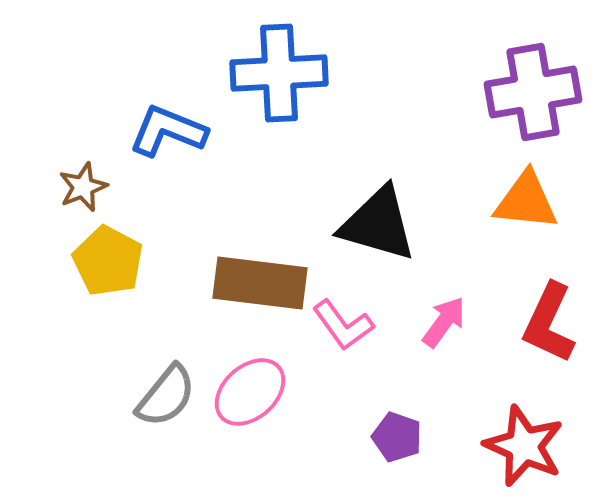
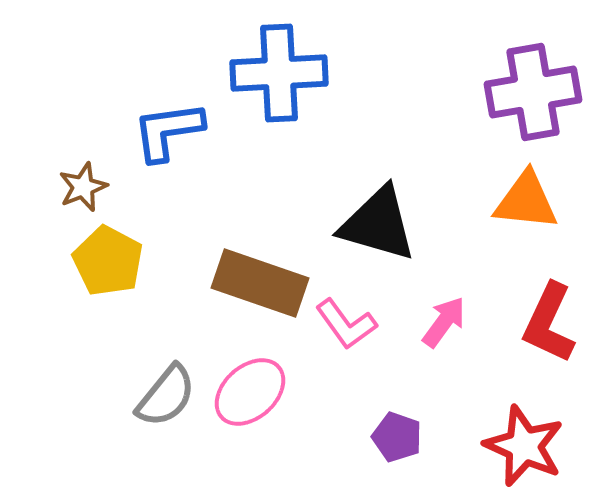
blue L-shape: rotated 30 degrees counterclockwise
brown rectangle: rotated 12 degrees clockwise
pink L-shape: moved 3 px right, 1 px up
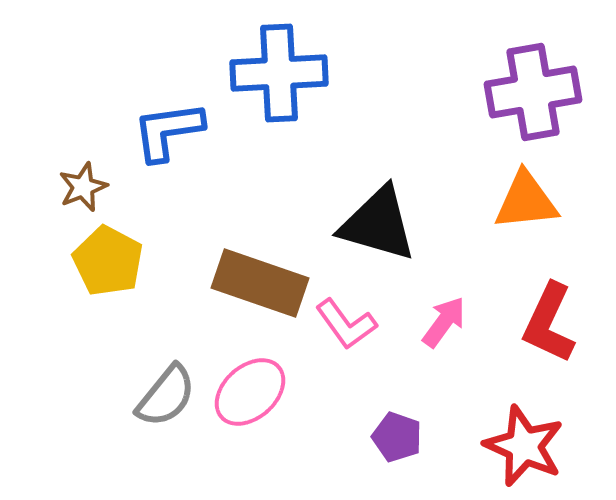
orange triangle: rotated 12 degrees counterclockwise
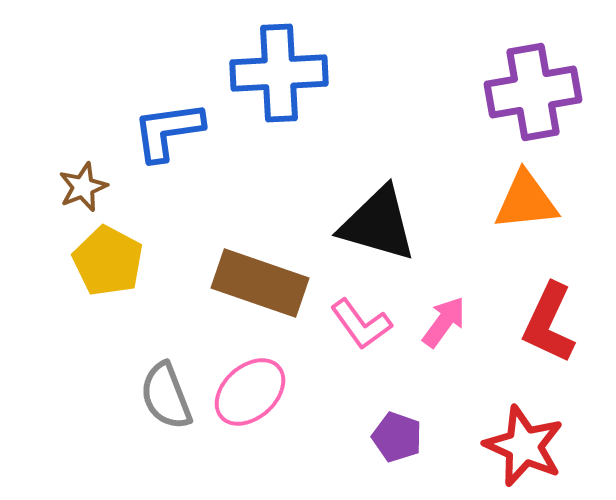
pink L-shape: moved 15 px right
gray semicircle: rotated 120 degrees clockwise
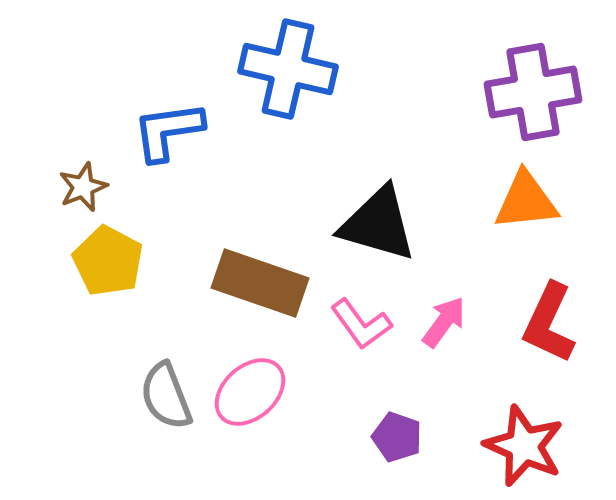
blue cross: moved 9 px right, 4 px up; rotated 16 degrees clockwise
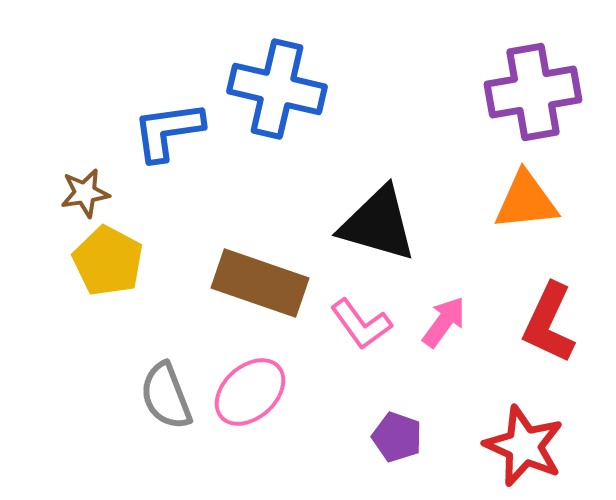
blue cross: moved 11 px left, 20 px down
brown star: moved 2 px right, 6 px down; rotated 12 degrees clockwise
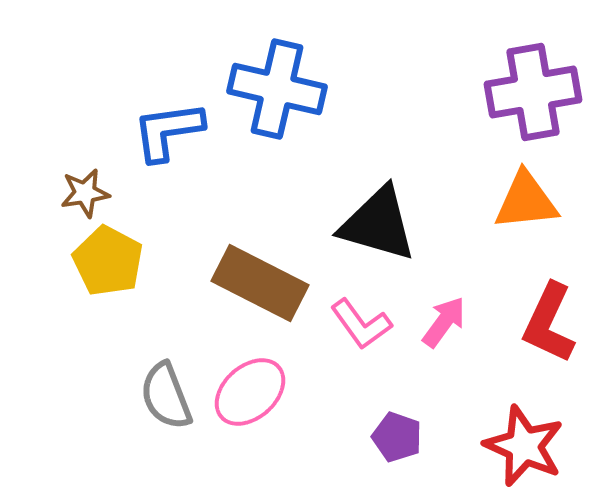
brown rectangle: rotated 8 degrees clockwise
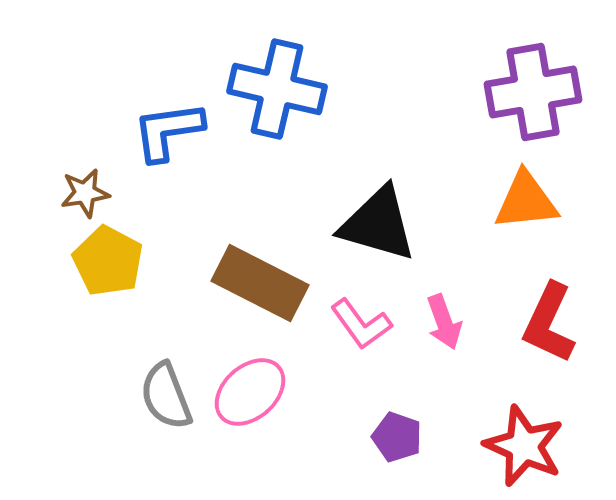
pink arrow: rotated 124 degrees clockwise
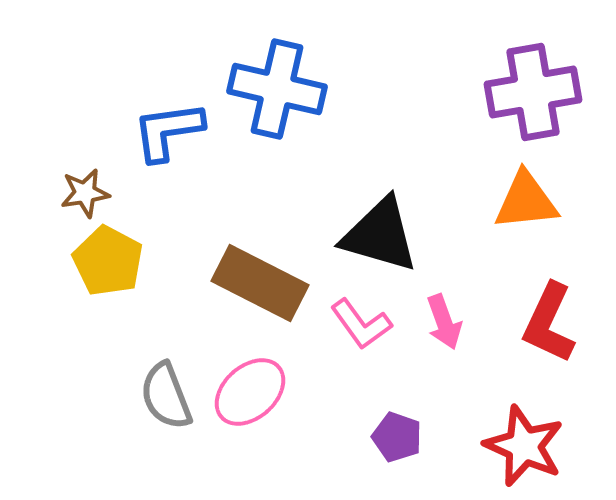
black triangle: moved 2 px right, 11 px down
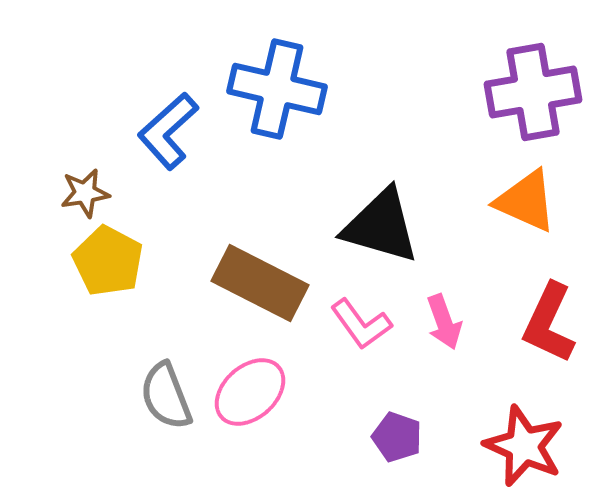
blue L-shape: rotated 34 degrees counterclockwise
orange triangle: rotated 30 degrees clockwise
black triangle: moved 1 px right, 9 px up
